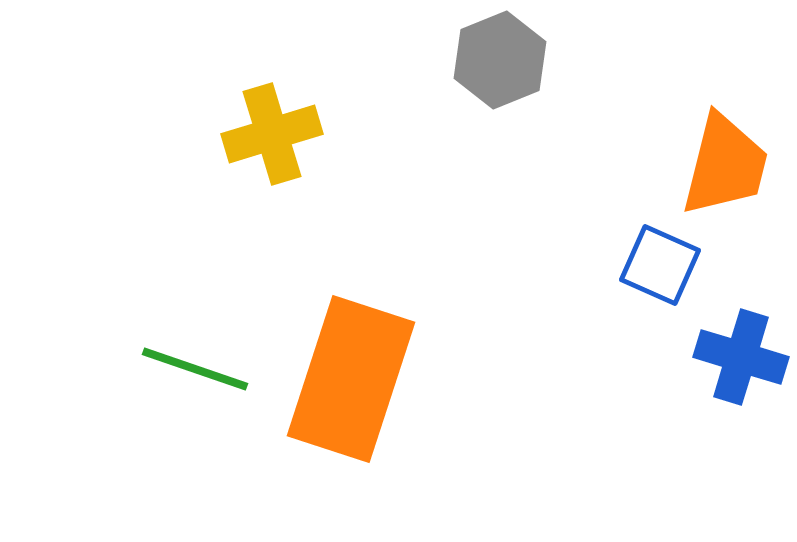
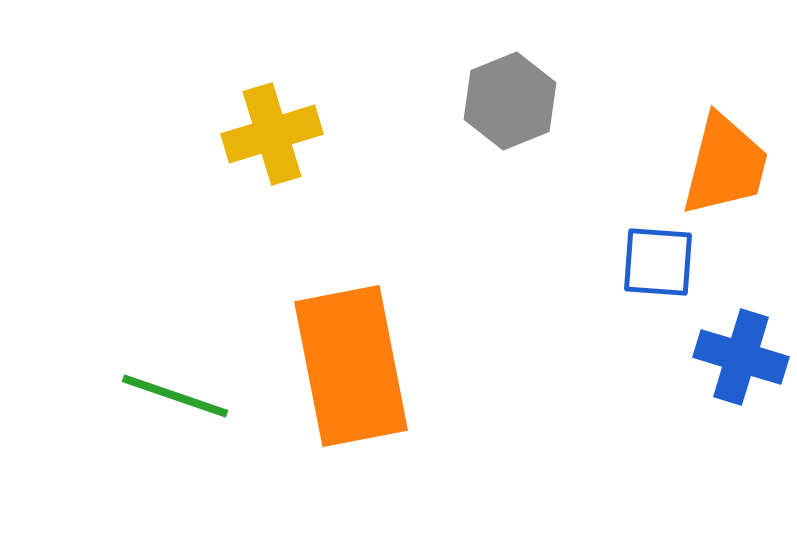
gray hexagon: moved 10 px right, 41 px down
blue square: moved 2 px left, 3 px up; rotated 20 degrees counterclockwise
green line: moved 20 px left, 27 px down
orange rectangle: moved 13 px up; rotated 29 degrees counterclockwise
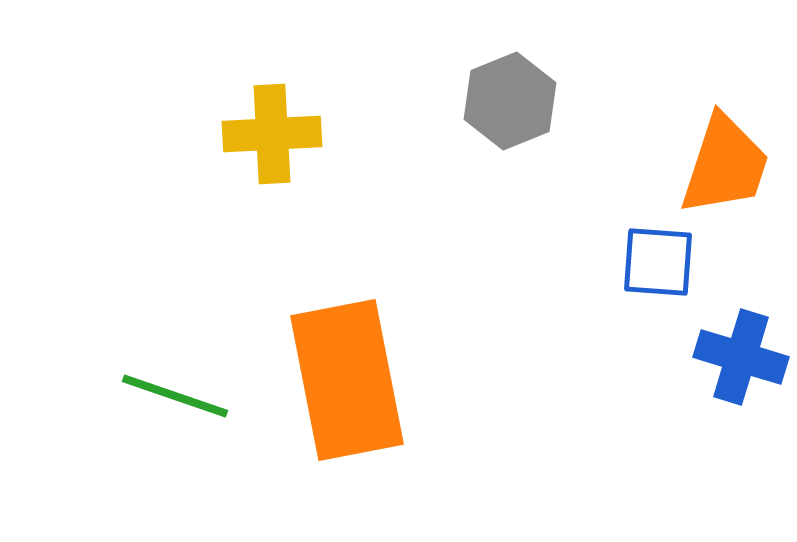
yellow cross: rotated 14 degrees clockwise
orange trapezoid: rotated 4 degrees clockwise
orange rectangle: moved 4 px left, 14 px down
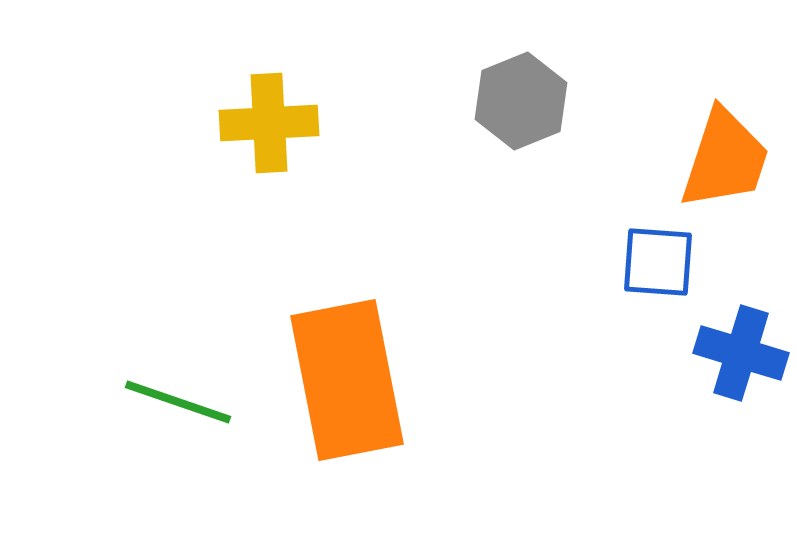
gray hexagon: moved 11 px right
yellow cross: moved 3 px left, 11 px up
orange trapezoid: moved 6 px up
blue cross: moved 4 px up
green line: moved 3 px right, 6 px down
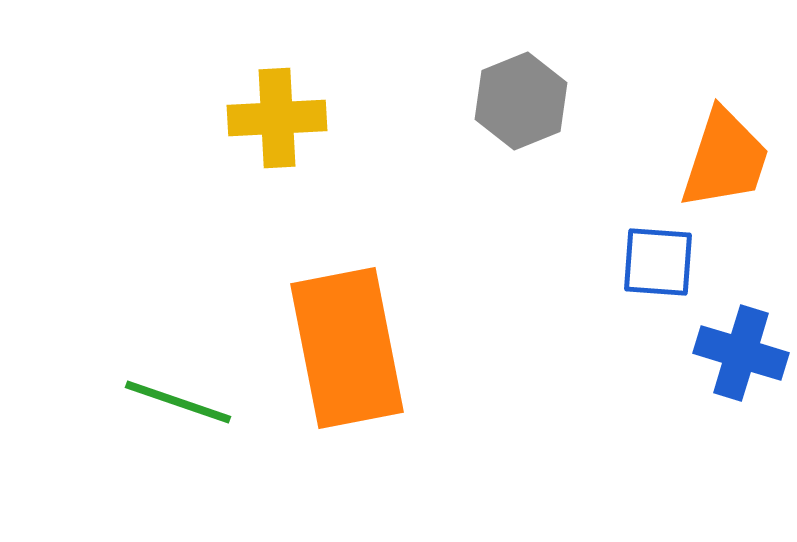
yellow cross: moved 8 px right, 5 px up
orange rectangle: moved 32 px up
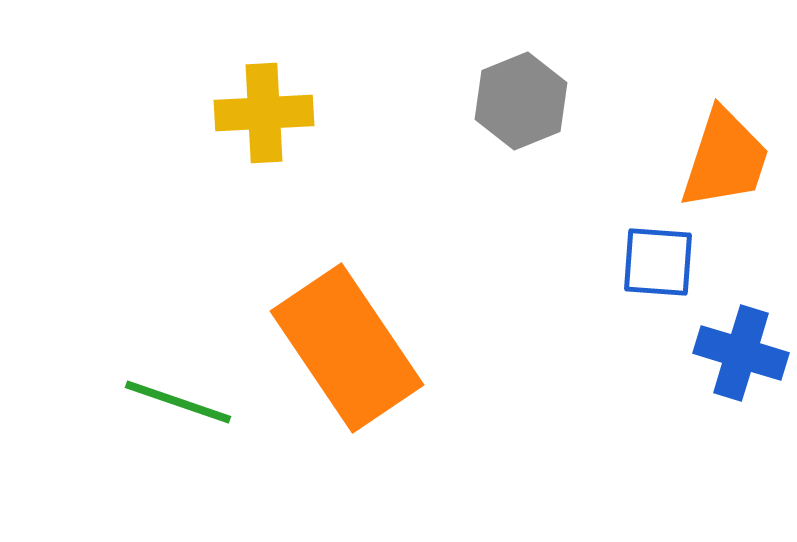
yellow cross: moved 13 px left, 5 px up
orange rectangle: rotated 23 degrees counterclockwise
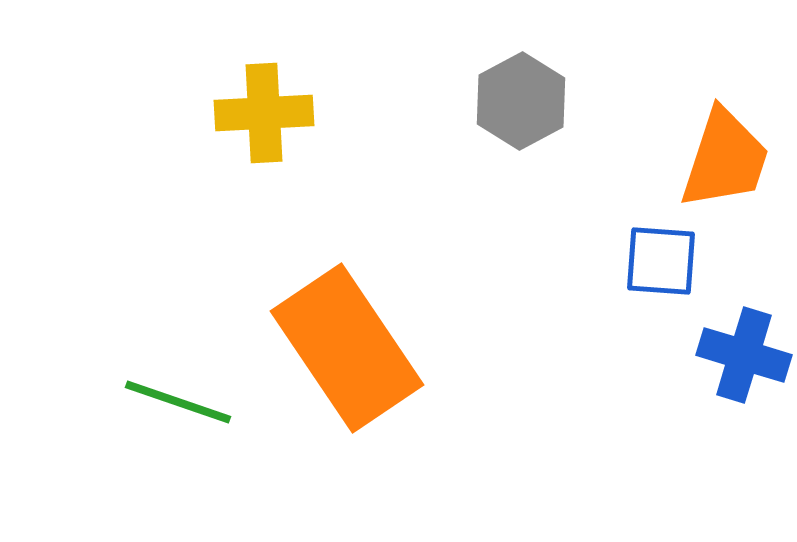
gray hexagon: rotated 6 degrees counterclockwise
blue square: moved 3 px right, 1 px up
blue cross: moved 3 px right, 2 px down
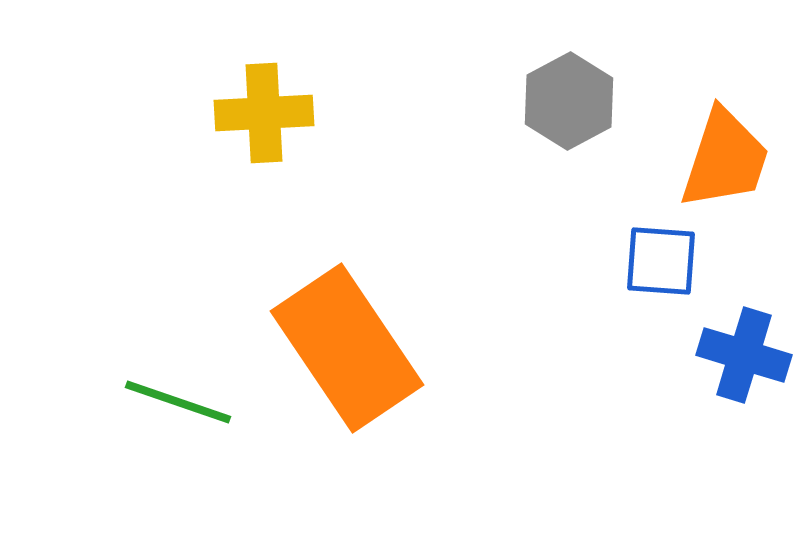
gray hexagon: moved 48 px right
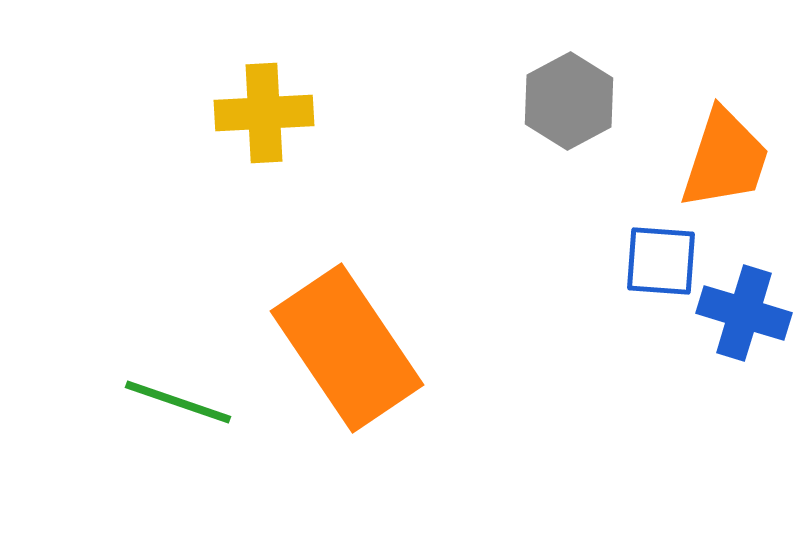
blue cross: moved 42 px up
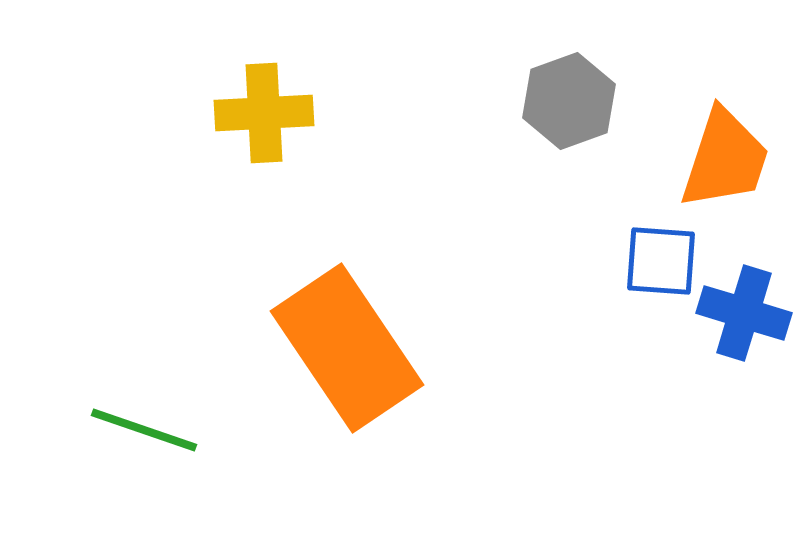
gray hexagon: rotated 8 degrees clockwise
green line: moved 34 px left, 28 px down
